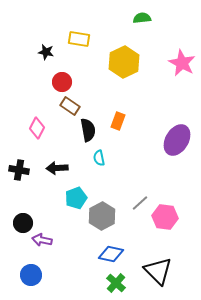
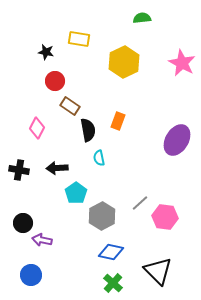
red circle: moved 7 px left, 1 px up
cyan pentagon: moved 5 px up; rotated 15 degrees counterclockwise
blue diamond: moved 2 px up
green cross: moved 3 px left
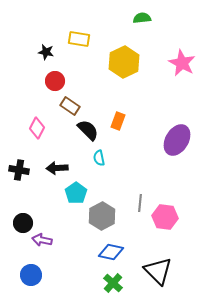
black semicircle: rotated 35 degrees counterclockwise
gray line: rotated 42 degrees counterclockwise
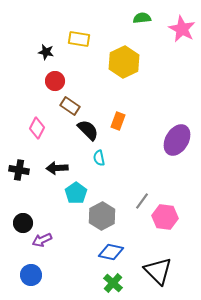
pink star: moved 34 px up
gray line: moved 2 px right, 2 px up; rotated 30 degrees clockwise
purple arrow: rotated 36 degrees counterclockwise
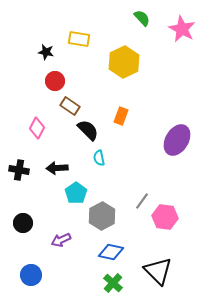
green semicircle: rotated 54 degrees clockwise
orange rectangle: moved 3 px right, 5 px up
purple arrow: moved 19 px right
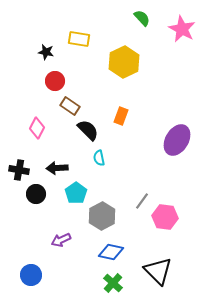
black circle: moved 13 px right, 29 px up
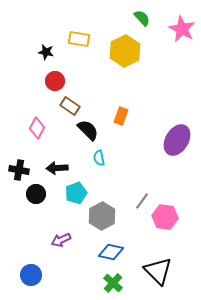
yellow hexagon: moved 1 px right, 11 px up
cyan pentagon: rotated 15 degrees clockwise
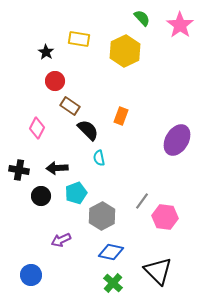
pink star: moved 2 px left, 4 px up; rotated 8 degrees clockwise
black star: rotated 21 degrees clockwise
black circle: moved 5 px right, 2 px down
